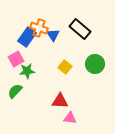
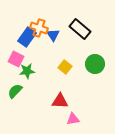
pink square: rotated 35 degrees counterclockwise
pink triangle: moved 3 px right, 1 px down; rotated 16 degrees counterclockwise
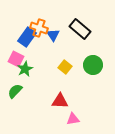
green circle: moved 2 px left, 1 px down
green star: moved 2 px left, 2 px up; rotated 21 degrees counterclockwise
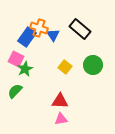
pink triangle: moved 12 px left
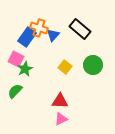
blue triangle: rotated 16 degrees clockwise
pink triangle: rotated 16 degrees counterclockwise
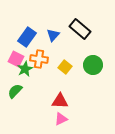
orange cross: moved 31 px down; rotated 12 degrees counterclockwise
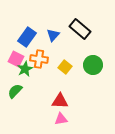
pink triangle: rotated 16 degrees clockwise
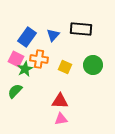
black rectangle: moved 1 px right; rotated 35 degrees counterclockwise
yellow square: rotated 16 degrees counterclockwise
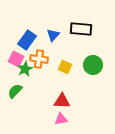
blue rectangle: moved 3 px down
red triangle: moved 2 px right
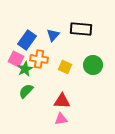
green semicircle: moved 11 px right
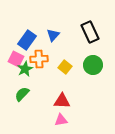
black rectangle: moved 9 px right, 3 px down; rotated 60 degrees clockwise
orange cross: rotated 12 degrees counterclockwise
yellow square: rotated 16 degrees clockwise
green semicircle: moved 4 px left, 3 px down
pink triangle: moved 1 px down
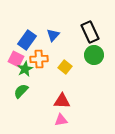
green circle: moved 1 px right, 10 px up
green semicircle: moved 1 px left, 3 px up
